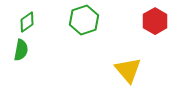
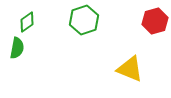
red hexagon: rotated 15 degrees clockwise
green semicircle: moved 4 px left, 2 px up
yellow triangle: moved 2 px right, 1 px up; rotated 28 degrees counterclockwise
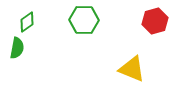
green hexagon: rotated 20 degrees clockwise
yellow triangle: moved 2 px right
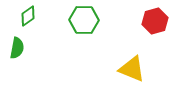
green diamond: moved 1 px right, 6 px up
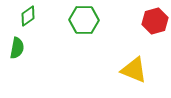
yellow triangle: moved 2 px right, 1 px down
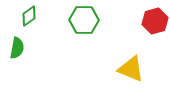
green diamond: moved 1 px right
yellow triangle: moved 3 px left, 1 px up
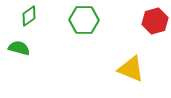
green semicircle: moved 2 px right; rotated 85 degrees counterclockwise
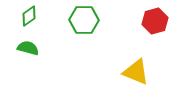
green semicircle: moved 9 px right
yellow triangle: moved 5 px right, 3 px down
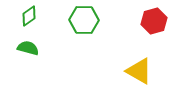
red hexagon: moved 1 px left
yellow triangle: moved 3 px right, 1 px up; rotated 8 degrees clockwise
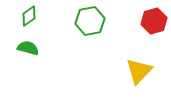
green hexagon: moved 6 px right, 1 px down; rotated 12 degrees counterclockwise
yellow triangle: rotated 44 degrees clockwise
